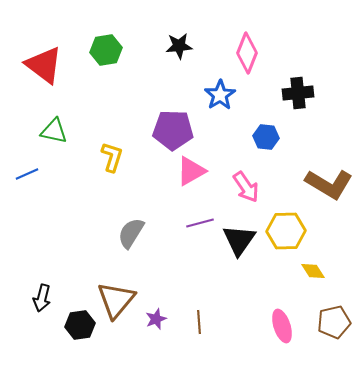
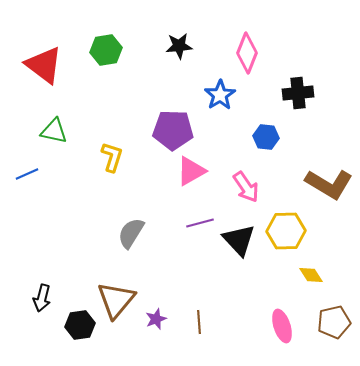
black triangle: rotated 18 degrees counterclockwise
yellow diamond: moved 2 px left, 4 px down
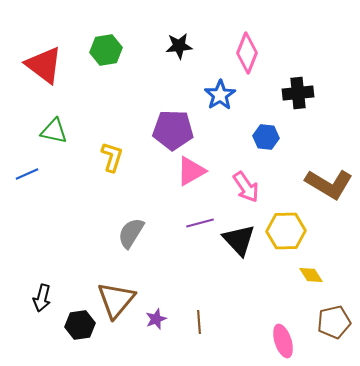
pink ellipse: moved 1 px right, 15 px down
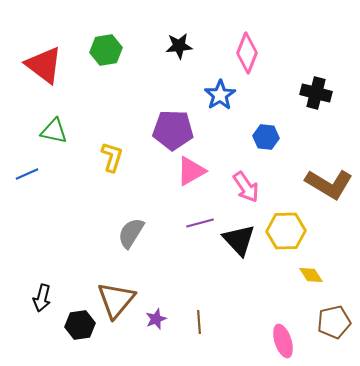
black cross: moved 18 px right; rotated 20 degrees clockwise
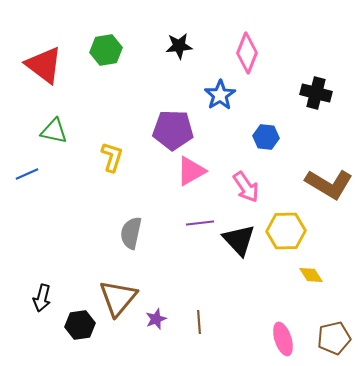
purple line: rotated 8 degrees clockwise
gray semicircle: rotated 20 degrees counterclockwise
brown triangle: moved 2 px right, 2 px up
brown pentagon: moved 16 px down
pink ellipse: moved 2 px up
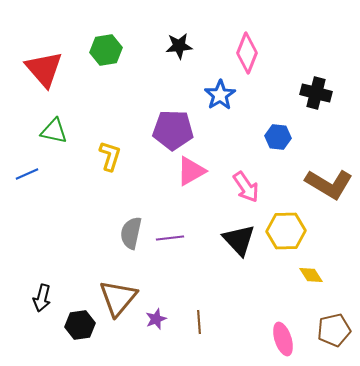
red triangle: moved 4 px down; rotated 12 degrees clockwise
blue hexagon: moved 12 px right
yellow L-shape: moved 2 px left, 1 px up
purple line: moved 30 px left, 15 px down
brown pentagon: moved 8 px up
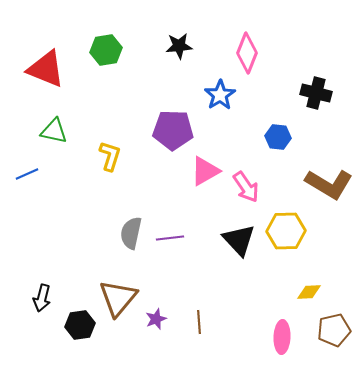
red triangle: moved 2 px right; rotated 27 degrees counterclockwise
pink triangle: moved 14 px right
yellow diamond: moved 2 px left, 17 px down; rotated 60 degrees counterclockwise
pink ellipse: moved 1 px left, 2 px up; rotated 20 degrees clockwise
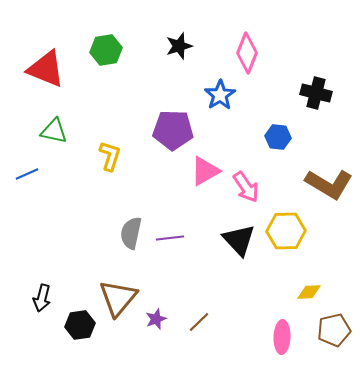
black star: rotated 12 degrees counterclockwise
brown line: rotated 50 degrees clockwise
